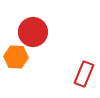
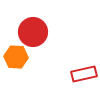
red rectangle: rotated 55 degrees clockwise
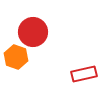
orange hexagon: rotated 15 degrees clockwise
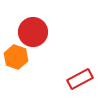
red rectangle: moved 4 px left, 5 px down; rotated 15 degrees counterclockwise
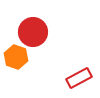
red rectangle: moved 1 px left, 1 px up
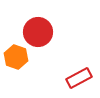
red circle: moved 5 px right
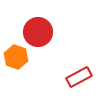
red rectangle: moved 1 px up
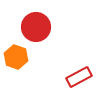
red circle: moved 2 px left, 5 px up
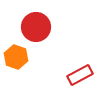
red rectangle: moved 1 px right, 2 px up
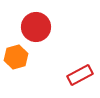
orange hexagon: rotated 25 degrees clockwise
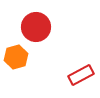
red rectangle: moved 1 px right
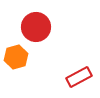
red rectangle: moved 2 px left, 2 px down
